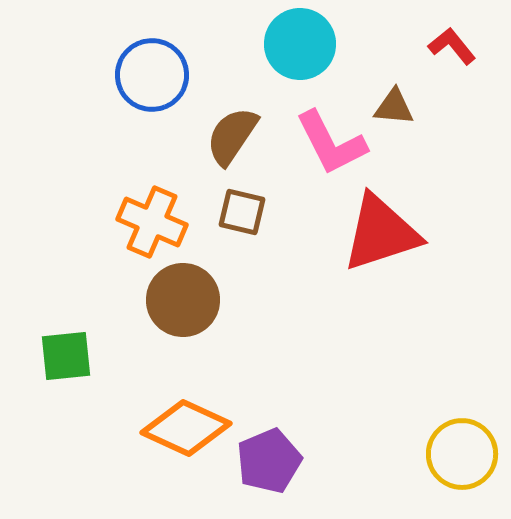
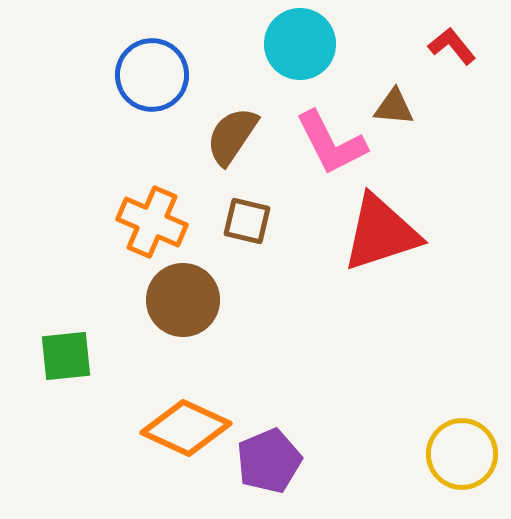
brown square: moved 5 px right, 9 px down
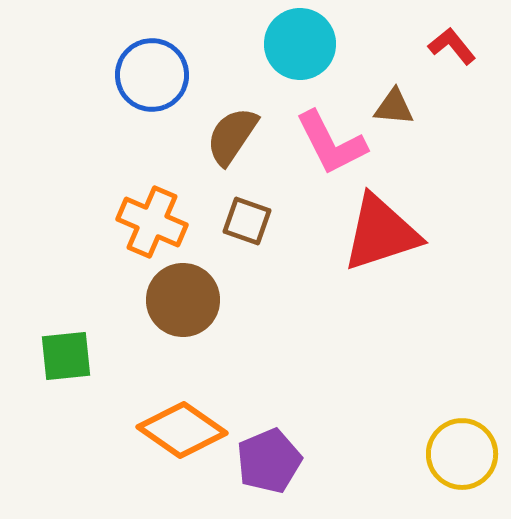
brown square: rotated 6 degrees clockwise
orange diamond: moved 4 px left, 2 px down; rotated 10 degrees clockwise
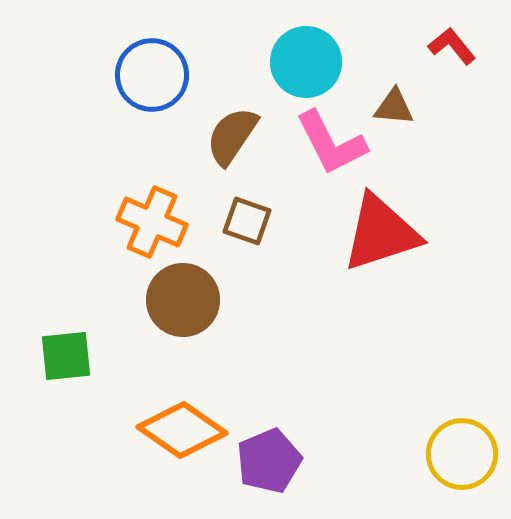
cyan circle: moved 6 px right, 18 px down
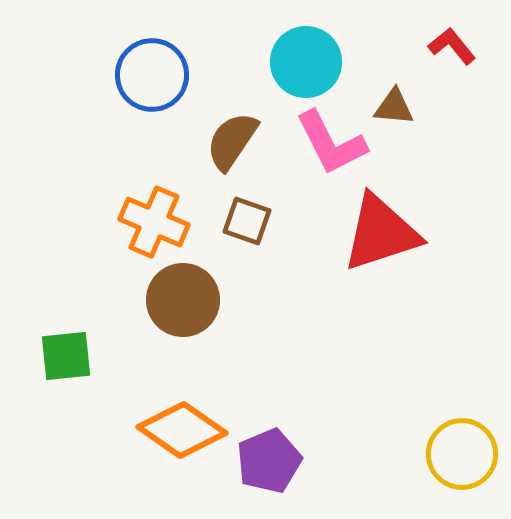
brown semicircle: moved 5 px down
orange cross: moved 2 px right
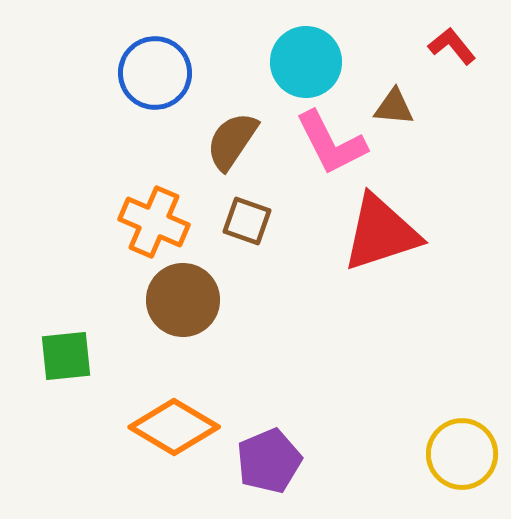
blue circle: moved 3 px right, 2 px up
orange diamond: moved 8 px left, 3 px up; rotated 4 degrees counterclockwise
